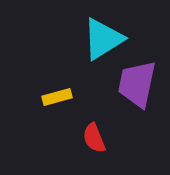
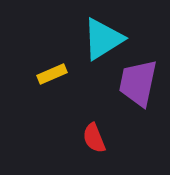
purple trapezoid: moved 1 px right, 1 px up
yellow rectangle: moved 5 px left, 23 px up; rotated 8 degrees counterclockwise
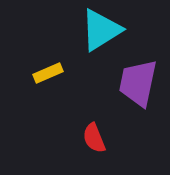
cyan triangle: moved 2 px left, 9 px up
yellow rectangle: moved 4 px left, 1 px up
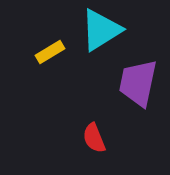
yellow rectangle: moved 2 px right, 21 px up; rotated 8 degrees counterclockwise
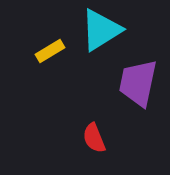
yellow rectangle: moved 1 px up
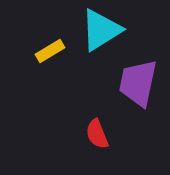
red semicircle: moved 3 px right, 4 px up
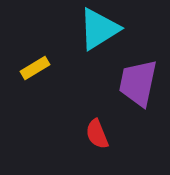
cyan triangle: moved 2 px left, 1 px up
yellow rectangle: moved 15 px left, 17 px down
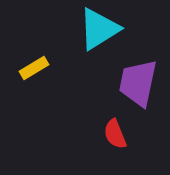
yellow rectangle: moved 1 px left
red semicircle: moved 18 px right
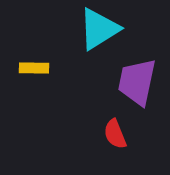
yellow rectangle: rotated 32 degrees clockwise
purple trapezoid: moved 1 px left, 1 px up
